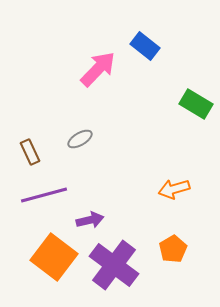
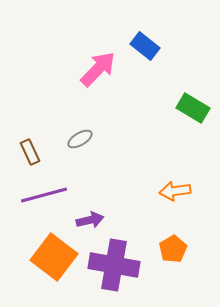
green rectangle: moved 3 px left, 4 px down
orange arrow: moved 1 px right, 2 px down; rotated 8 degrees clockwise
purple cross: rotated 27 degrees counterclockwise
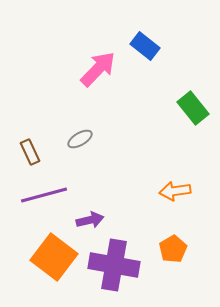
green rectangle: rotated 20 degrees clockwise
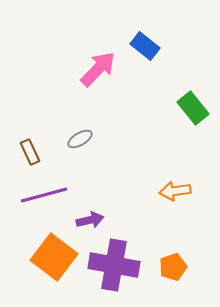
orange pentagon: moved 18 px down; rotated 12 degrees clockwise
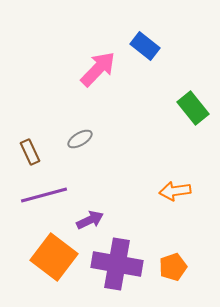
purple arrow: rotated 12 degrees counterclockwise
purple cross: moved 3 px right, 1 px up
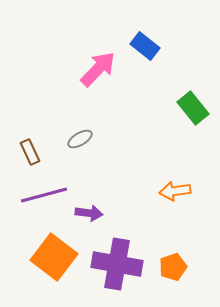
purple arrow: moved 1 px left, 7 px up; rotated 32 degrees clockwise
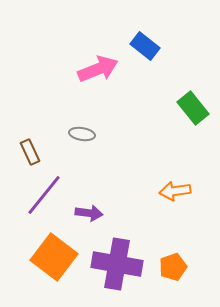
pink arrow: rotated 24 degrees clockwise
gray ellipse: moved 2 px right, 5 px up; rotated 40 degrees clockwise
purple line: rotated 36 degrees counterclockwise
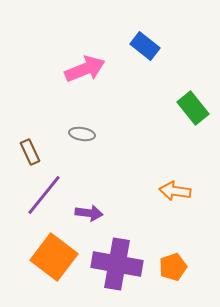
pink arrow: moved 13 px left
orange arrow: rotated 16 degrees clockwise
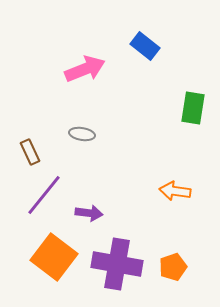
green rectangle: rotated 48 degrees clockwise
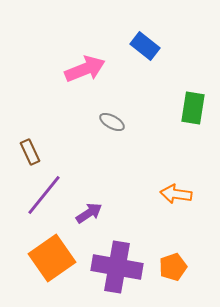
gray ellipse: moved 30 px right, 12 px up; rotated 20 degrees clockwise
orange arrow: moved 1 px right, 3 px down
purple arrow: rotated 40 degrees counterclockwise
orange square: moved 2 px left, 1 px down; rotated 18 degrees clockwise
purple cross: moved 3 px down
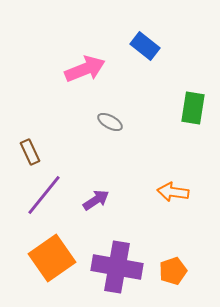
gray ellipse: moved 2 px left
orange arrow: moved 3 px left, 2 px up
purple arrow: moved 7 px right, 13 px up
orange pentagon: moved 4 px down
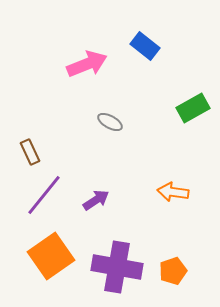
pink arrow: moved 2 px right, 5 px up
green rectangle: rotated 52 degrees clockwise
orange square: moved 1 px left, 2 px up
